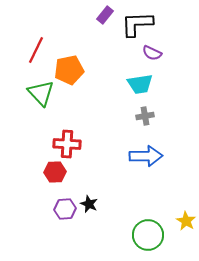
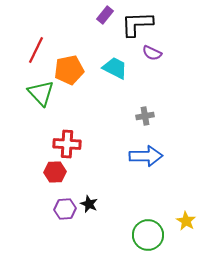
cyan trapezoid: moved 25 px left, 16 px up; rotated 144 degrees counterclockwise
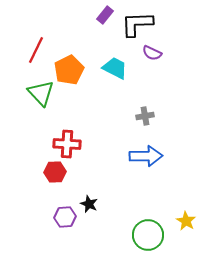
orange pentagon: rotated 16 degrees counterclockwise
purple hexagon: moved 8 px down
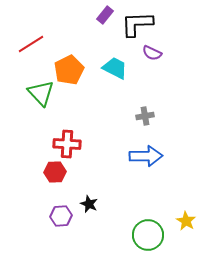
red line: moved 5 px left, 6 px up; rotated 32 degrees clockwise
purple hexagon: moved 4 px left, 1 px up
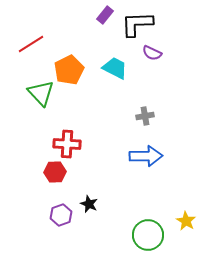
purple hexagon: moved 1 px up; rotated 15 degrees counterclockwise
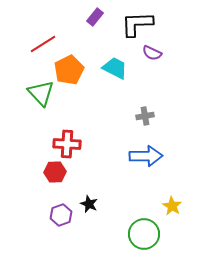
purple rectangle: moved 10 px left, 2 px down
red line: moved 12 px right
yellow star: moved 14 px left, 15 px up
green circle: moved 4 px left, 1 px up
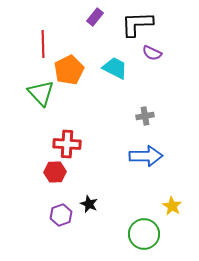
red line: rotated 60 degrees counterclockwise
